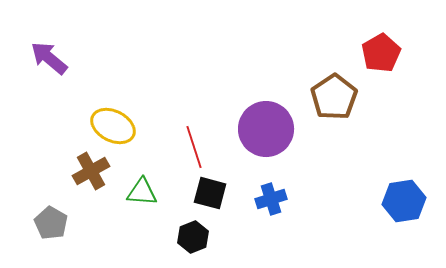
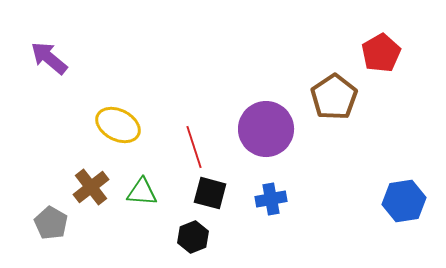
yellow ellipse: moved 5 px right, 1 px up
brown cross: moved 16 px down; rotated 9 degrees counterclockwise
blue cross: rotated 8 degrees clockwise
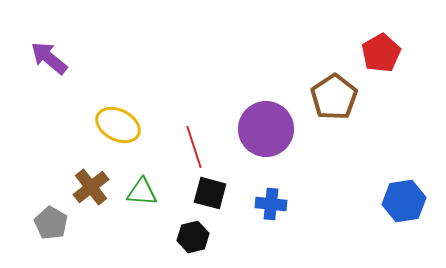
blue cross: moved 5 px down; rotated 16 degrees clockwise
black hexagon: rotated 8 degrees clockwise
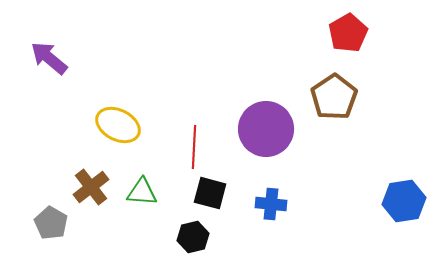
red pentagon: moved 33 px left, 20 px up
red line: rotated 21 degrees clockwise
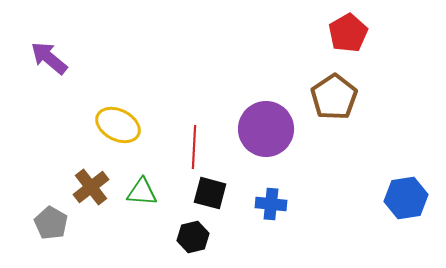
blue hexagon: moved 2 px right, 3 px up
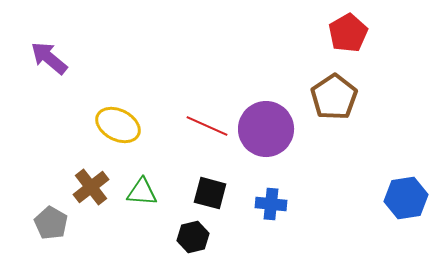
red line: moved 13 px right, 21 px up; rotated 69 degrees counterclockwise
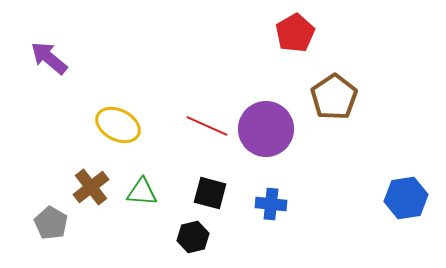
red pentagon: moved 53 px left
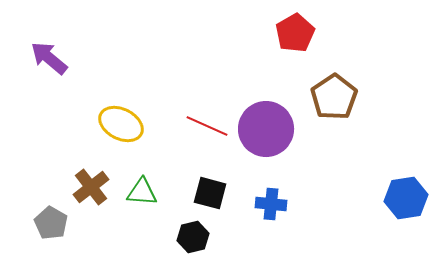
yellow ellipse: moved 3 px right, 1 px up
